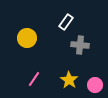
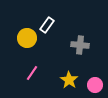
white rectangle: moved 19 px left, 3 px down
pink line: moved 2 px left, 6 px up
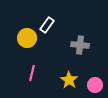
pink line: rotated 21 degrees counterclockwise
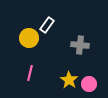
yellow circle: moved 2 px right
pink line: moved 2 px left
pink circle: moved 6 px left, 1 px up
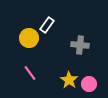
pink line: rotated 49 degrees counterclockwise
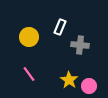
white rectangle: moved 13 px right, 2 px down; rotated 14 degrees counterclockwise
yellow circle: moved 1 px up
pink line: moved 1 px left, 1 px down
pink circle: moved 2 px down
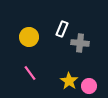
white rectangle: moved 2 px right, 2 px down
gray cross: moved 2 px up
pink line: moved 1 px right, 1 px up
yellow star: moved 1 px down
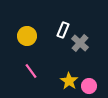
white rectangle: moved 1 px right, 1 px down
yellow circle: moved 2 px left, 1 px up
gray cross: rotated 36 degrees clockwise
pink line: moved 1 px right, 2 px up
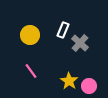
yellow circle: moved 3 px right, 1 px up
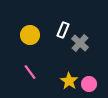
pink line: moved 1 px left, 1 px down
pink circle: moved 2 px up
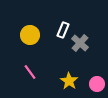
pink circle: moved 8 px right
